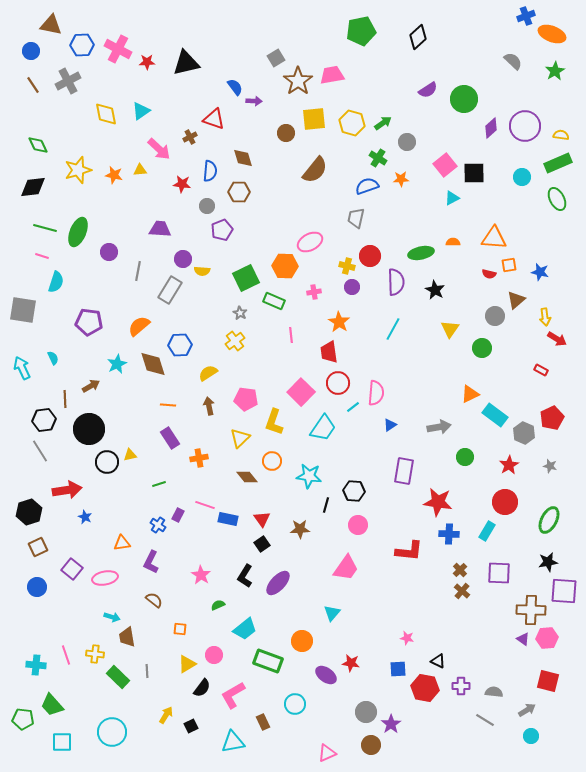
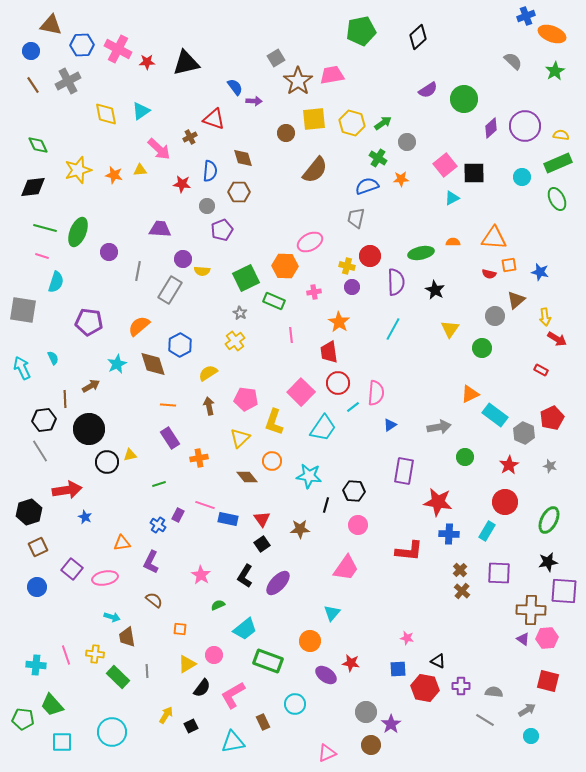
blue hexagon at (180, 345): rotated 25 degrees counterclockwise
orange circle at (302, 641): moved 8 px right
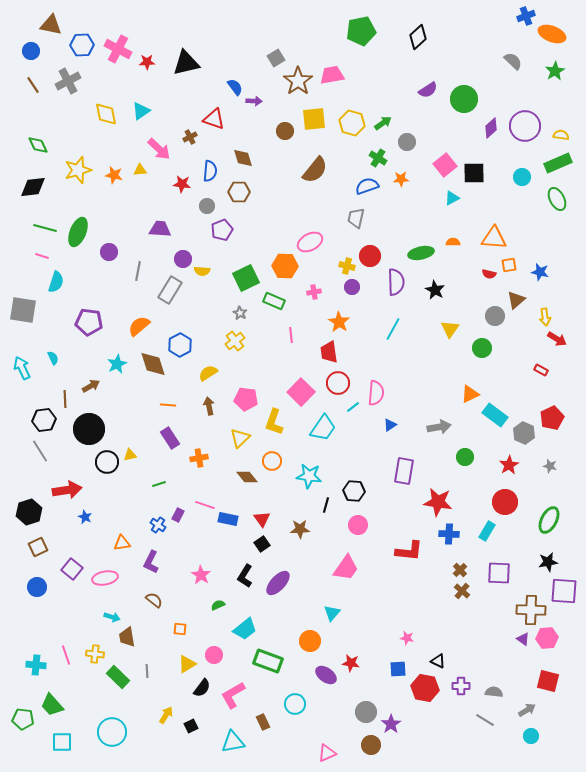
brown circle at (286, 133): moved 1 px left, 2 px up
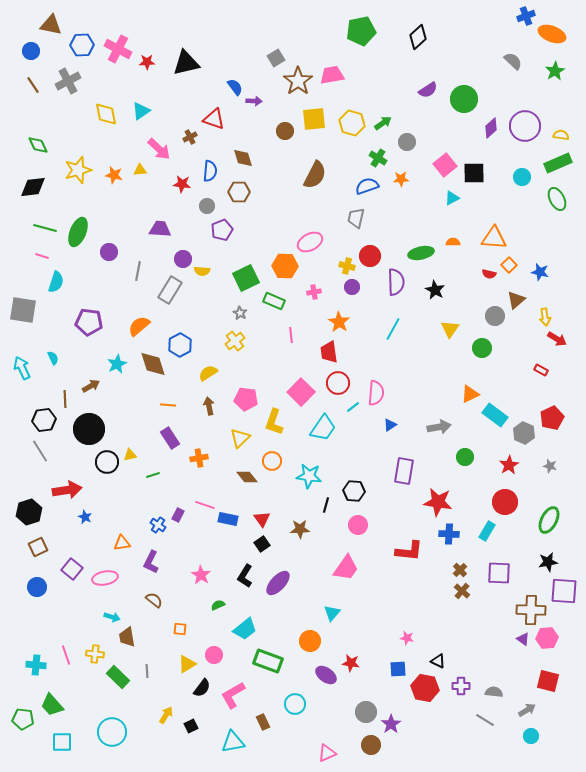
brown semicircle at (315, 170): moved 5 px down; rotated 12 degrees counterclockwise
orange square at (509, 265): rotated 35 degrees counterclockwise
green line at (159, 484): moved 6 px left, 9 px up
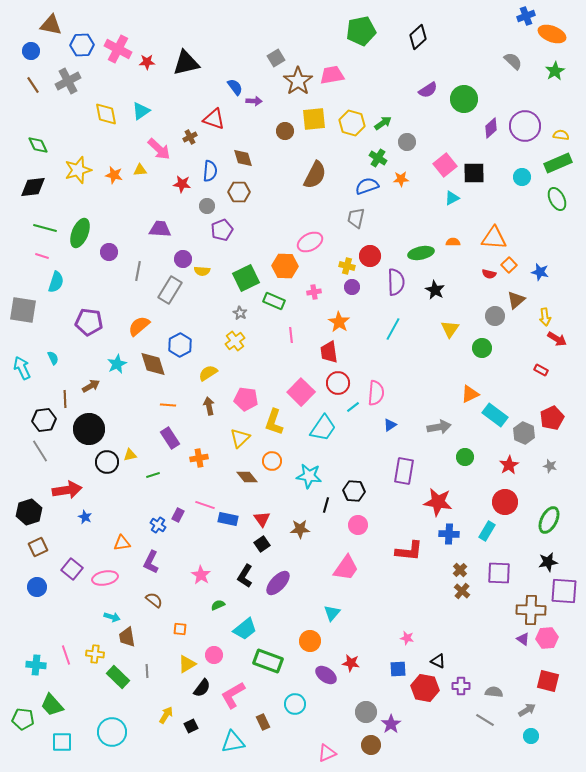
green ellipse at (78, 232): moved 2 px right, 1 px down
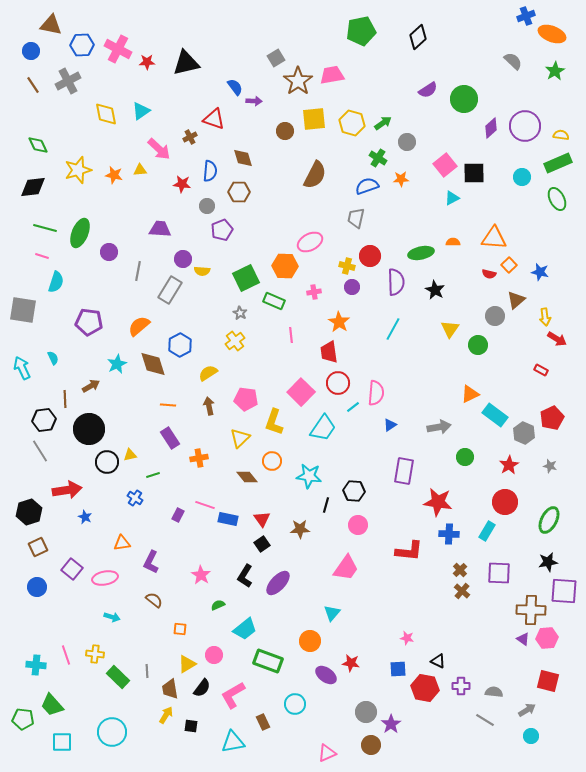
green circle at (482, 348): moved 4 px left, 3 px up
blue cross at (158, 525): moved 23 px left, 27 px up
brown trapezoid at (127, 637): moved 43 px right, 52 px down
black square at (191, 726): rotated 32 degrees clockwise
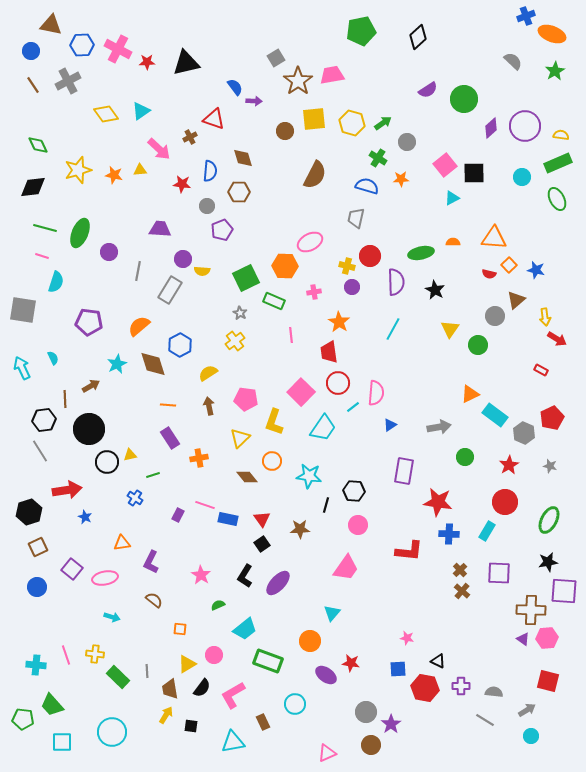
yellow diamond at (106, 114): rotated 25 degrees counterclockwise
blue semicircle at (367, 186): rotated 35 degrees clockwise
blue star at (540, 272): moved 4 px left, 2 px up
